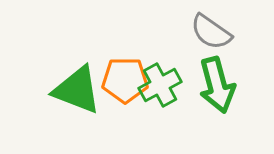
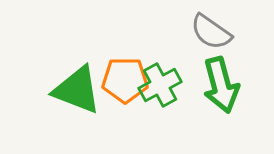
green arrow: moved 4 px right
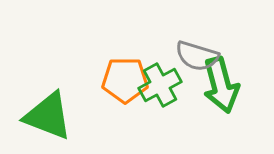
gray semicircle: moved 14 px left, 24 px down; rotated 18 degrees counterclockwise
green triangle: moved 29 px left, 26 px down
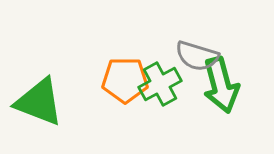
green cross: moved 1 px up
green triangle: moved 9 px left, 14 px up
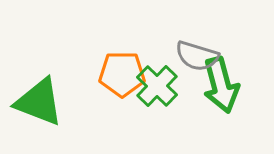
orange pentagon: moved 3 px left, 6 px up
green cross: moved 3 px left, 2 px down; rotated 18 degrees counterclockwise
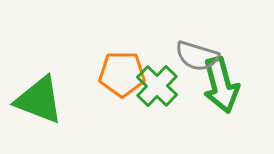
green triangle: moved 2 px up
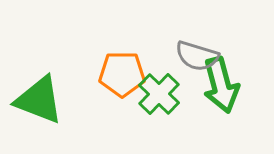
green cross: moved 2 px right, 8 px down
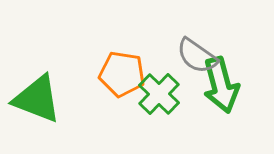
gray semicircle: rotated 18 degrees clockwise
orange pentagon: rotated 9 degrees clockwise
green triangle: moved 2 px left, 1 px up
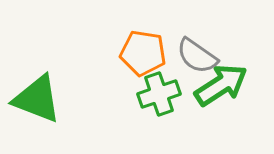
orange pentagon: moved 21 px right, 21 px up
green arrow: rotated 108 degrees counterclockwise
green cross: rotated 27 degrees clockwise
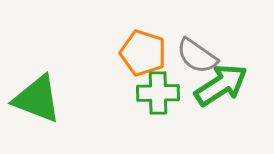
orange pentagon: rotated 9 degrees clockwise
green cross: moved 1 px left, 1 px up; rotated 18 degrees clockwise
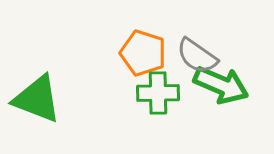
green arrow: rotated 56 degrees clockwise
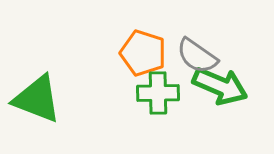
green arrow: moved 1 px left, 1 px down
